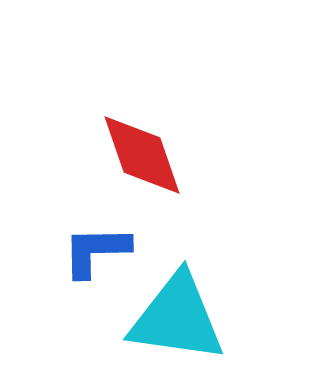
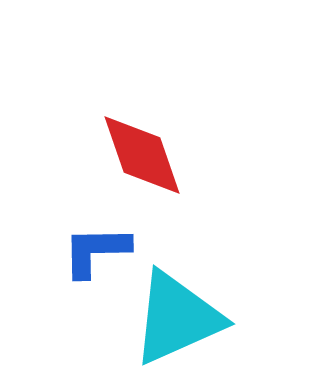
cyan triangle: rotated 32 degrees counterclockwise
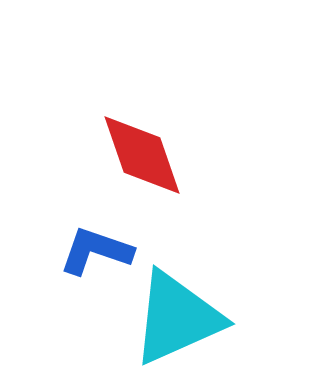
blue L-shape: rotated 20 degrees clockwise
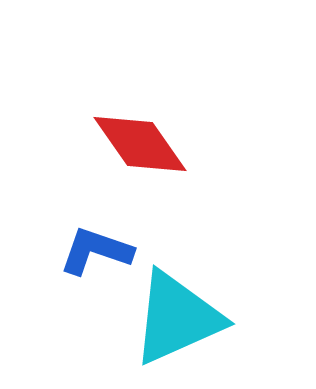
red diamond: moved 2 px left, 11 px up; rotated 16 degrees counterclockwise
